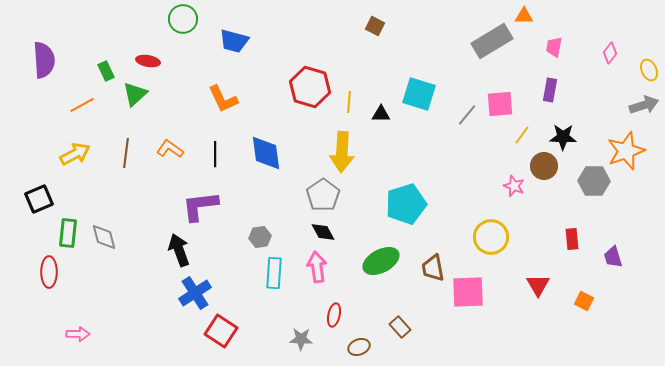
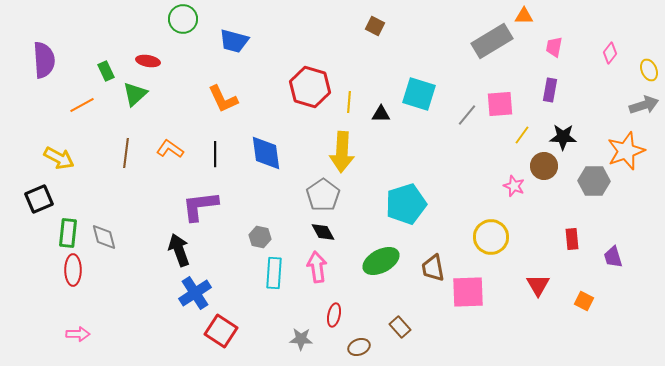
yellow arrow at (75, 154): moved 16 px left, 4 px down; rotated 56 degrees clockwise
gray hexagon at (260, 237): rotated 20 degrees clockwise
red ellipse at (49, 272): moved 24 px right, 2 px up
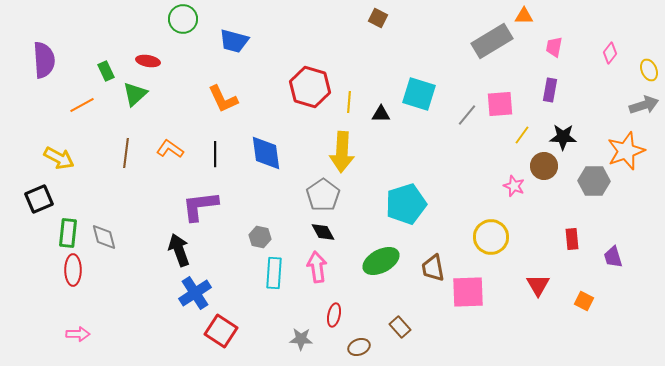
brown square at (375, 26): moved 3 px right, 8 px up
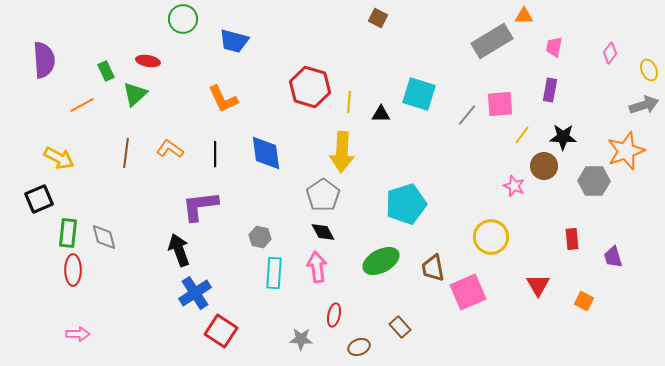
pink square at (468, 292): rotated 21 degrees counterclockwise
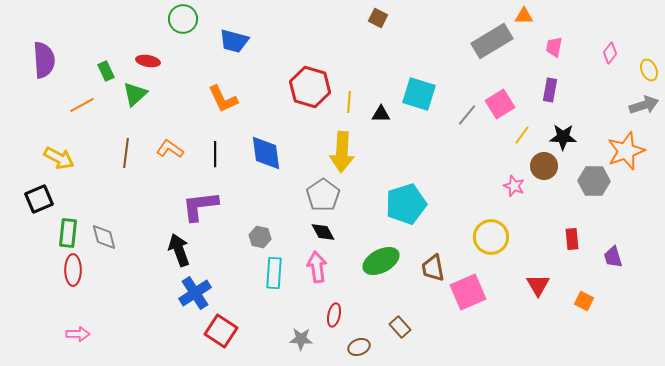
pink square at (500, 104): rotated 28 degrees counterclockwise
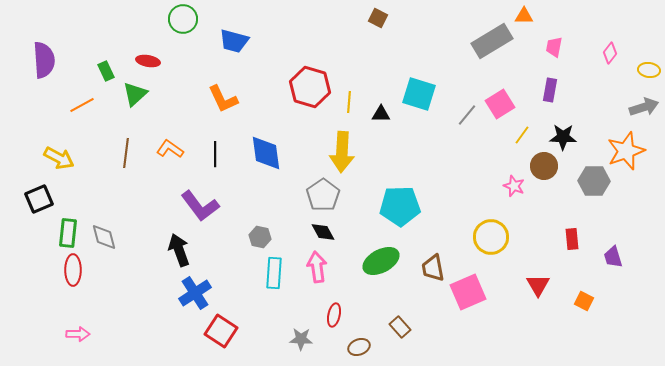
yellow ellipse at (649, 70): rotated 60 degrees counterclockwise
gray arrow at (644, 105): moved 2 px down
cyan pentagon at (406, 204): moved 6 px left, 2 px down; rotated 15 degrees clockwise
purple L-shape at (200, 206): rotated 120 degrees counterclockwise
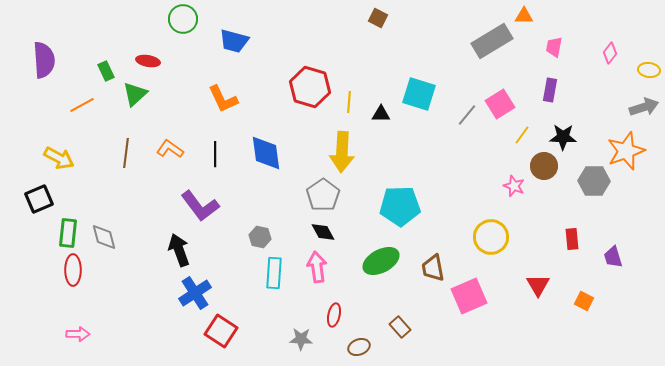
pink square at (468, 292): moved 1 px right, 4 px down
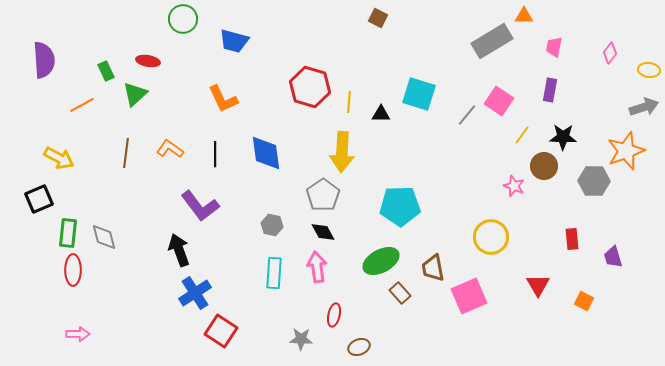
pink square at (500, 104): moved 1 px left, 3 px up; rotated 24 degrees counterclockwise
gray hexagon at (260, 237): moved 12 px right, 12 px up
brown rectangle at (400, 327): moved 34 px up
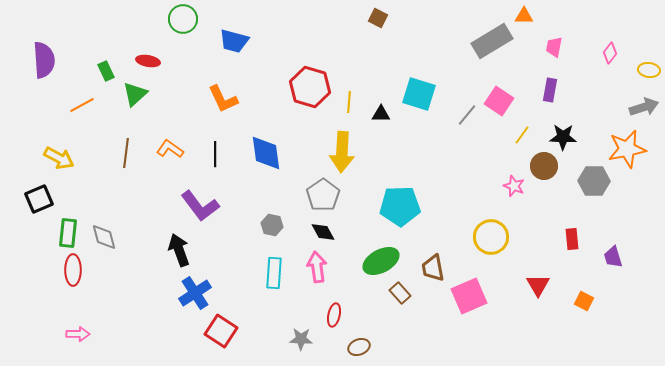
orange star at (626, 151): moved 1 px right, 2 px up; rotated 9 degrees clockwise
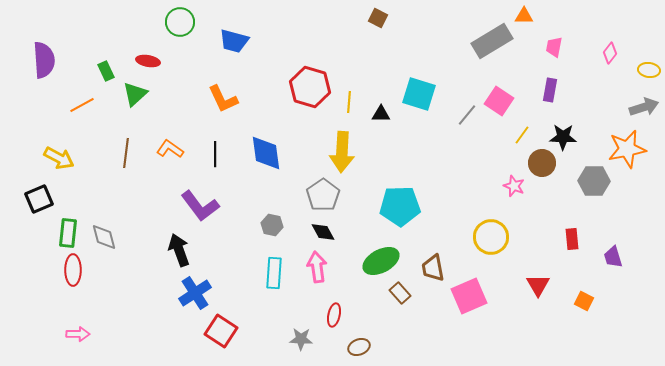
green circle at (183, 19): moved 3 px left, 3 px down
brown circle at (544, 166): moved 2 px left, 3 px up
